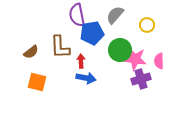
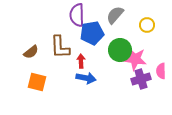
purple semicircle: rotated 10 degrees clockwise
pink semicircle: moved 2 px right, 10 px down
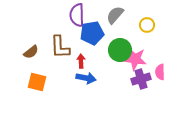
pink semicircle: moved 1 px left, 1 px down
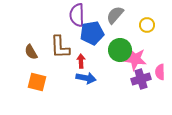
brown semicircle: rotated 98 degrees clockwise
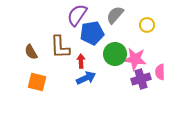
purple semicircle: rotated 35 degrees clockwise
green circle: moved 5 px left, 4 px down
blue arrow: rotated 36 degrees counterclockwise
